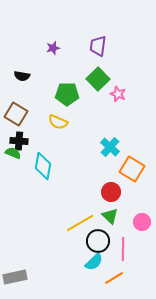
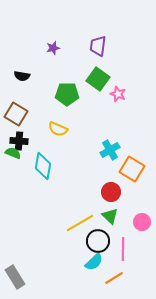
green square: rotated 10 degrees counterclockwise
yellow semicircle: moved 7 px down
cyan cross: moved 3 px down; rotated 18 degrees clockwise
gray rectangle: rotated 70 degrees clockwise
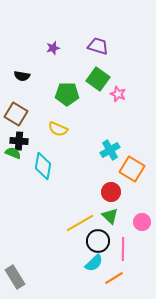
purple trapezoid: rotated 100 degrees clockwise
cyan semicircle: moved 1 px down
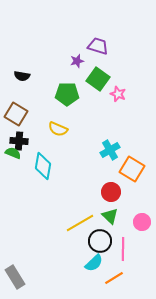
purple star: moved 24 px right, 13 px down
black circle: moved 2 px right
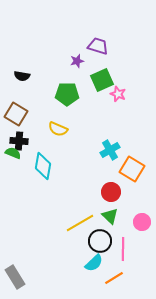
green square: moved 4 px right, 1 px down; rotated 30 degrees clockwise
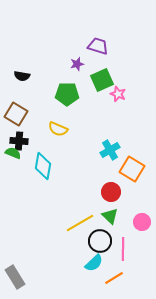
purple star: moved 3 px down
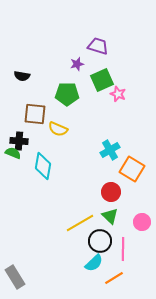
brown square: moved 19 px right; rotated 25 degrees counterclockwise
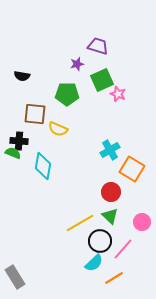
pink line: rotated 40 degrees clockwise
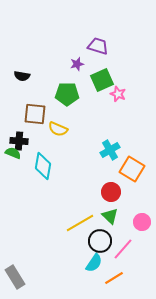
cyan semicircle: rotated 12 degrees counterclockwise
